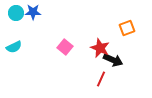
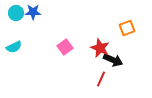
pink square: rotated 14 degrees clockwise
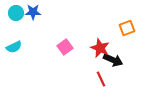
red line: rotated 49 degrees counterclockwise
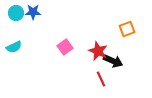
orange square: moved 1 px down
red star: moved 2 px left, 3 px down
black arrow: moved 1 px down
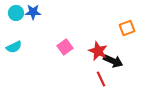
orange square: moved 1 px up
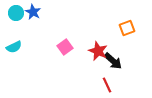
blue star: rotated 28 degrees clockwise
black arrow: rotated 18 degrees clockwise
red line: moved 6 px right, 6 px down
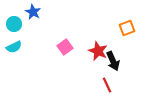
cyan circle: moved 2 px left, 11 px down
black arrow: rotated 24 degrees clockwise
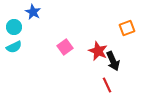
cyan circle: moved 3 px down
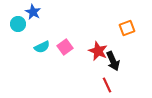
cyan circle: moved 4 px right, 3 px up
cyan semicircle: moved 28 px right
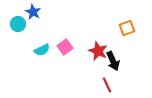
cyan semicircle: moved 3 px down
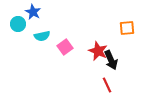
orange square: rotated 14 degrees clockwise
cyan semicircle: moved 14 px up; rotated 14 degrees clockwise
black arrow: moved 2 px left, 1 px up
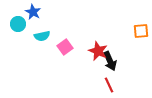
orange square: moved 14 px right, 3 px down
black arrow: moved 1 px left, 1 px down
red line: moved 2 px right
